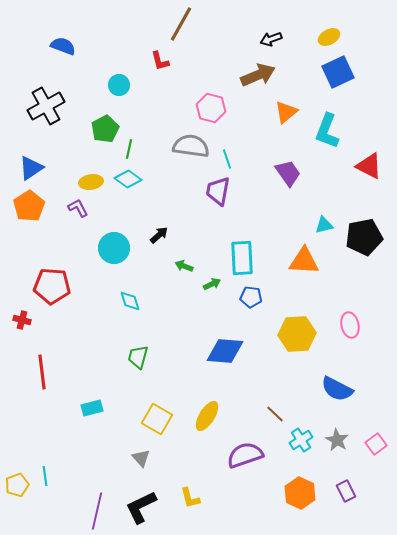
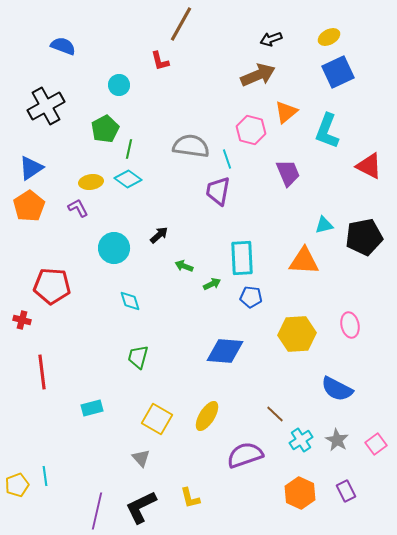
pink hexagon at (211, 108): moved 40 px right, 22 px down
purple trapezoid at (288, 173): rotated 12 degrees clockwise
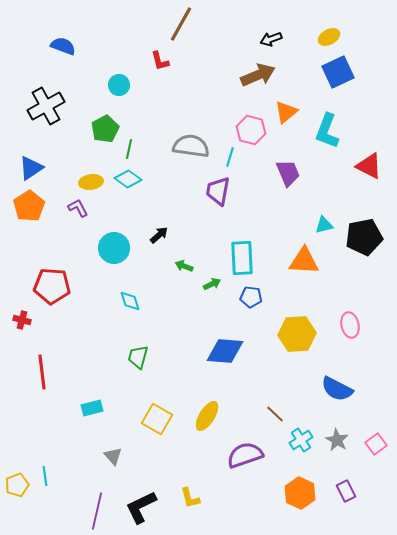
cyan line at (227, 159): moved 3 px right, 2 px up; rotated 36 degrees clockwise
gray triangle at (141, 458): moved 28 px left, 2 px up
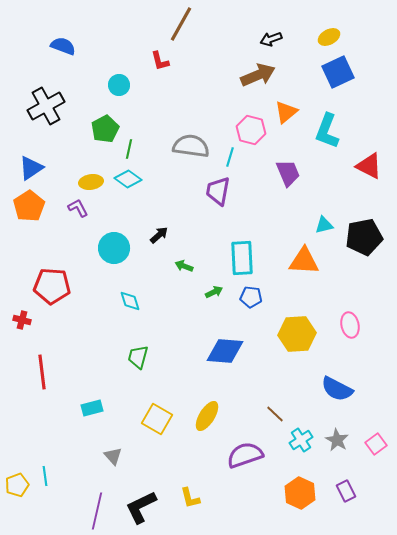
green arrow at (212, 284): moved 2 px right, 8 px down
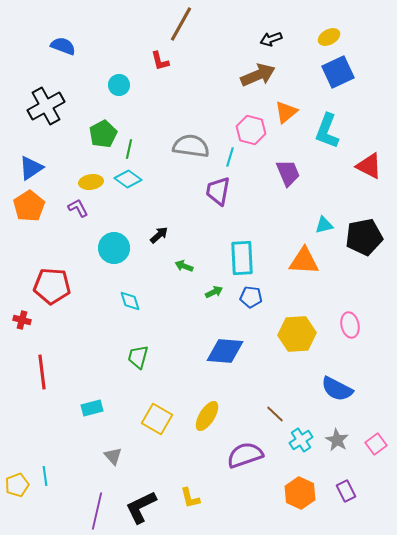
green pentagon at (105, 129): moved 2 px left, 5 px down
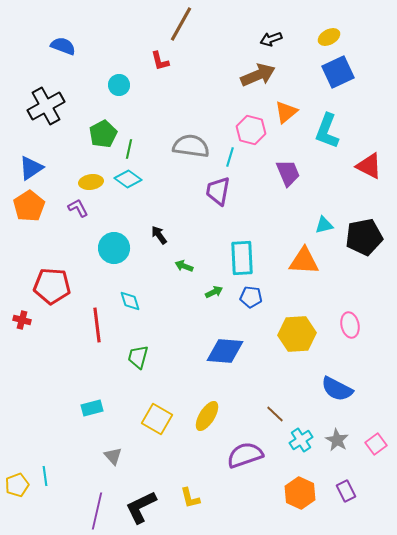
black arrow at (159, 235): rotated 84 degrees counterclockwise
red line at (42, 372): moved 55 px right, 47 px up
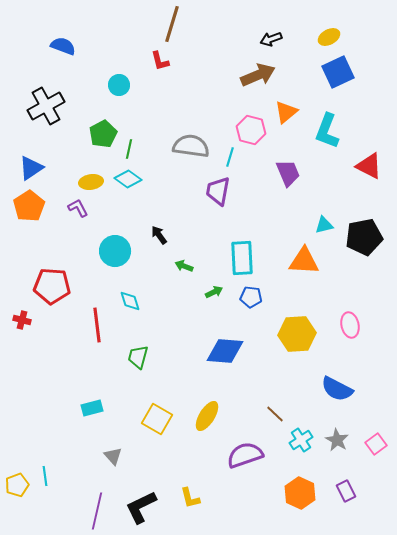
brown line at (181, 24): moved 9 px left; rotated 12 degrees counterclockwise
cyan circle at (114, 248): moved 1 px right, 3 px down
